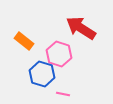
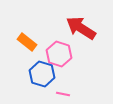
orange rectangle: moved 3 px right, 1 px down
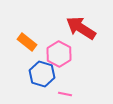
pink hexagon: rotated 10 degrees clockwise
pink line: moved 2 px right
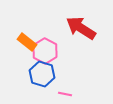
pink hexagon: moved 14 px left, 3 px up
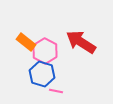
red arrow: moved 14 px down
orange rectangle: moved 1 px left
pink line: moved 9 px left, 3 px up
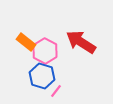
blue hexagon: moved 2 px down
pink line: rotated 64 degrees counterclockwise
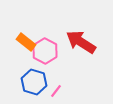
blue hexagon: moved 8 px left, 6 px down
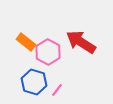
pink hexagon: moved 3 px right, 1 px down
pink line: moved 1 px right, 1 px up
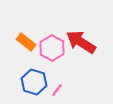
pink hexagon: moved 4 px right, 4 px up
